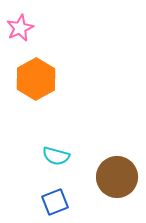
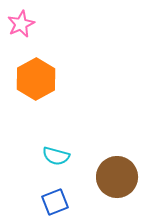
pink star: moved 1 px right, 4 px up
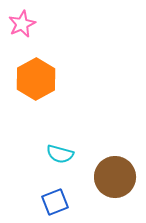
pink star: moved 1 px right
cyan semicircle: moved 4 px right, 2 px up
brown circle: moved 2 px left
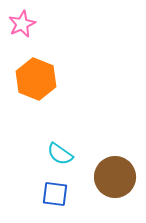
orange hexagon: rotated 9 degrees counterclockwise
cyan semicircle: rotated 20 degrees clockwise
blue square: moved 8 px up; rotated 28 degrees clockwise
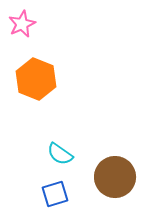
blue square: rotated 24 degrees counterclockwise
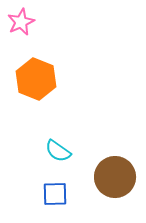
pink star: moved 1 px left, 2 px up
cyan semicircle: moved 2 px left, 3 px up
blue square: rotated 16 degrees clockwise
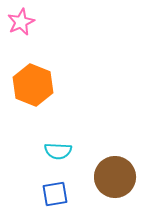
orange hexagon: moved 3 px left, 6 px down
cyan semicircle: rotated 32 degrees counterclockwise
blue square: rotated 8 degrees counterclockwise
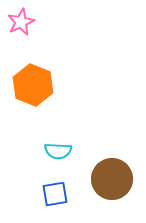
brown circle: moved 3 px left, 2 px down
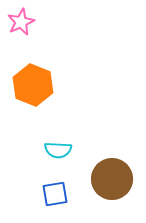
cyan semicircle: moved 1 px up
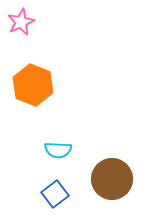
blue square: rotated 28 degrees counterclockwise
